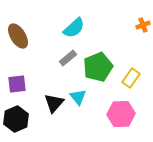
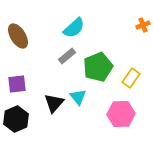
gray rectangle: moved 1 px left, 2 px up
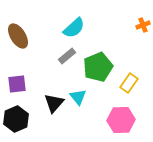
yellow rectangle: moved 2 px left, 5 px down
pink hexagon: moved 6 px down
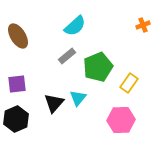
cyan semicircle: moved 1 px right, 2 px up
cyan triangle: moved 1 px down; rotated 18 degrees clockwise
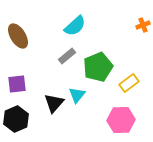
yellow rectangle: rotated 18 degrees clockwise
cyan triangle: moved 1 px left, 3 px up
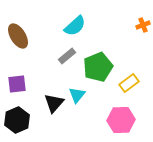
black hexagon: moved 1 px right, 1 px down
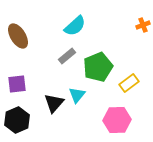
pink hexagon: moved 4 px left
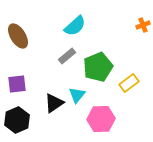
black triangle: rotated 15 degrees clockwise
pink hexagon: moved 16 px left, 1 px up
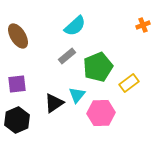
pink hexagon: moved 6 px up
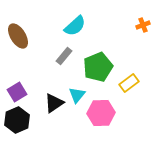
gray rectangle: moved 3 px left; rotated 12 degrees counterclockwise
purple square: moved 8 px down; rotated 24 degrees counterclockwise
